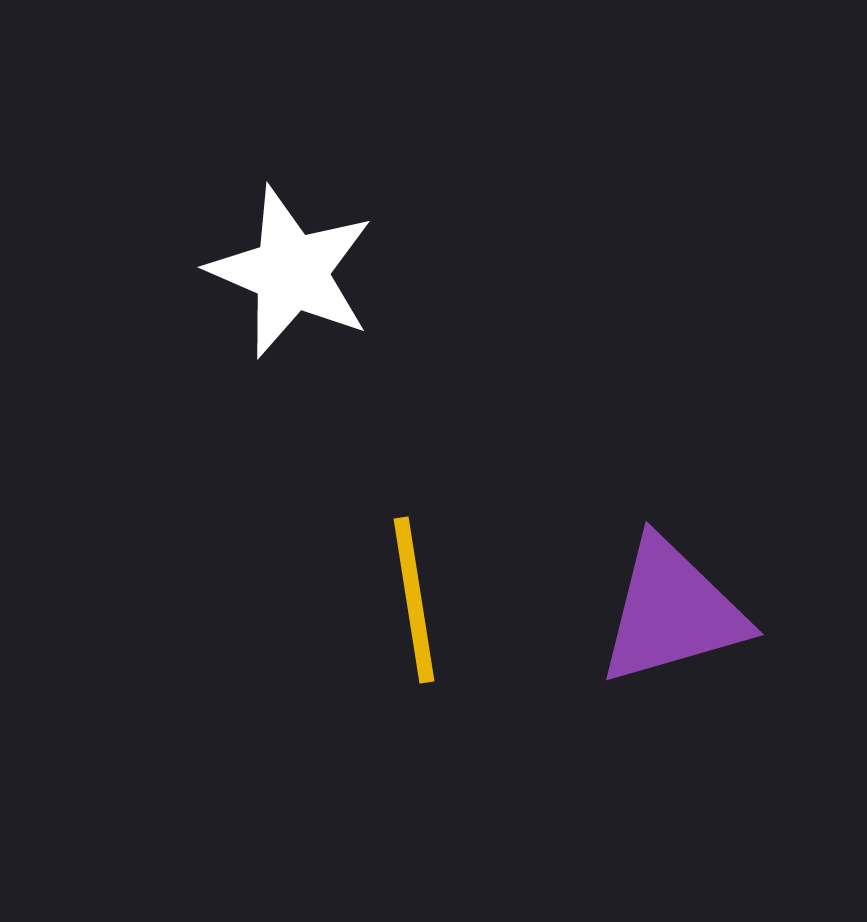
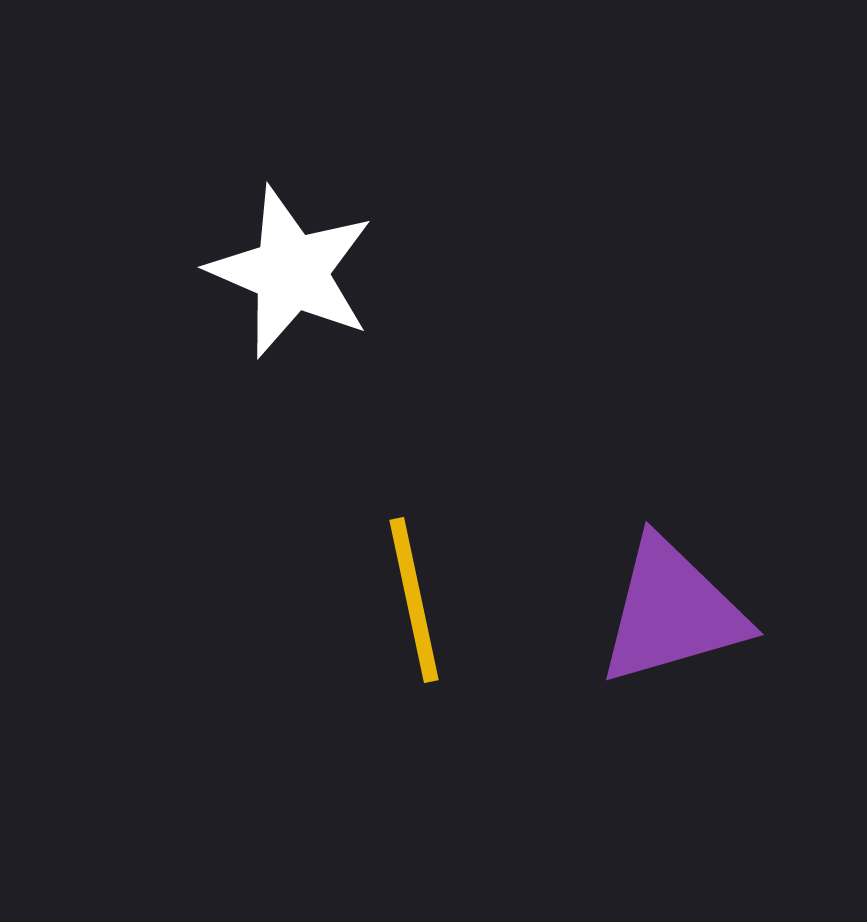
yellow line: rotated 3 degrees counterclockwise
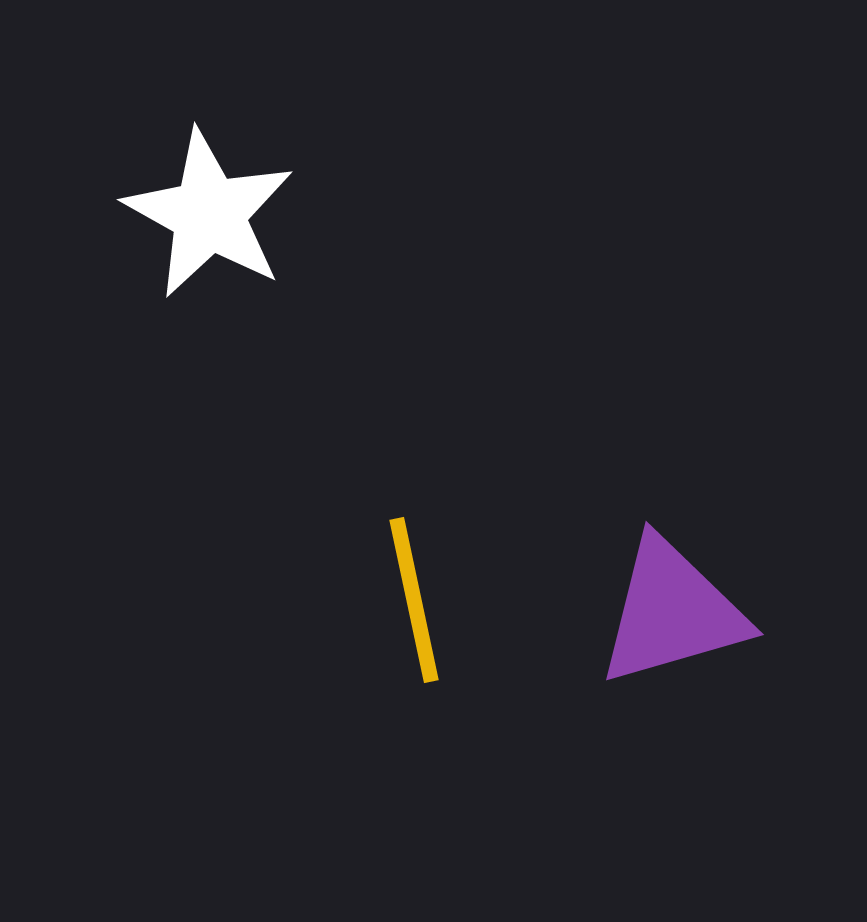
white star: moved 82 px left, 58 px up; rotated 6 degrees clockwise
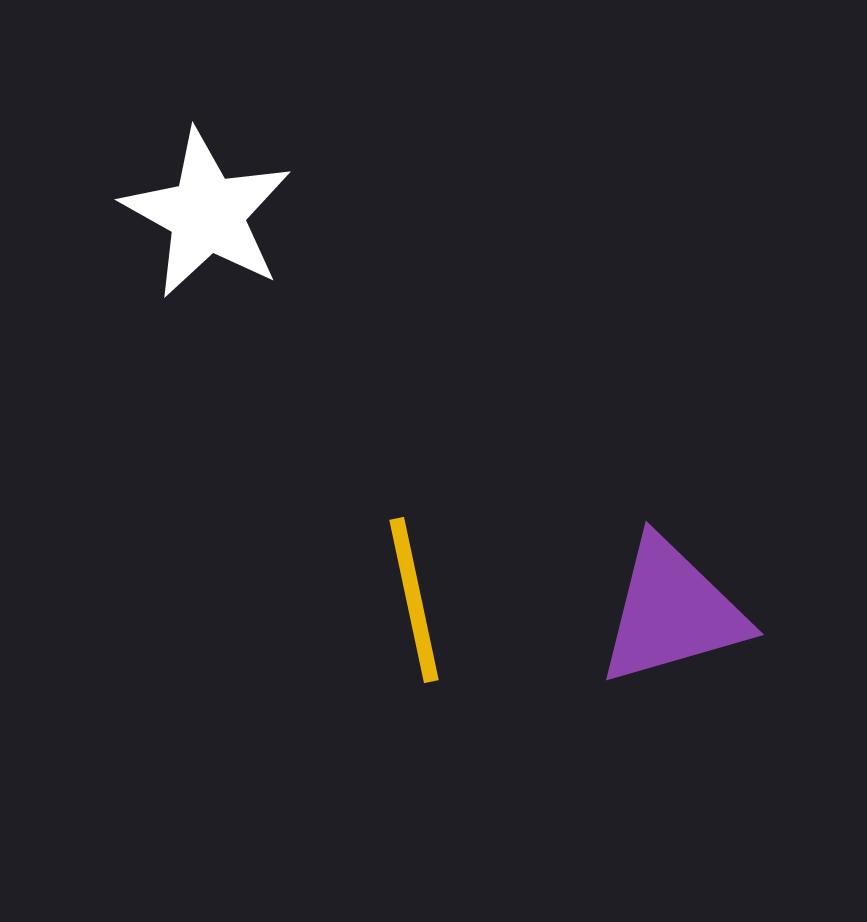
white star: moved 2 px left
